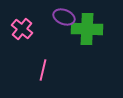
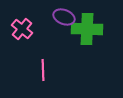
pink line: rotated 15 degrees counterclockwise
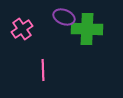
pink cross: rotated 15 degrees clockwise
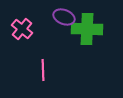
pink cross: rotated 15 degrees counterclockwise
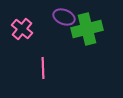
green cross: rotated 16 degrees counterclockwise
pink line: moved 2 px up
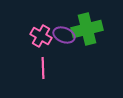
purple ellipse: moved 18 px down
pink cross: moved 19 px right, 7 px down; rotated 10 degrees counterclockwise
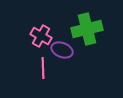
purple ellipse: moved 2 px left, 15 px down
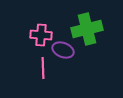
pink cross: moved 1 px up; rotated 25 degrees counterclockwise
purple ellipse: moved 1 px right
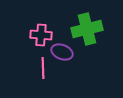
purple ellipse: moved 1 px left, 2 px down
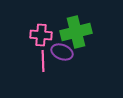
green cross: moved 11 px left, 3 px down
pink line: moved 7 px up
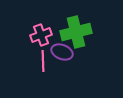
pink cross: rotated 25 degrees counterclockwise
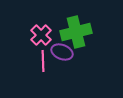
pink cross: rotated 25 degrees counterclockwise
